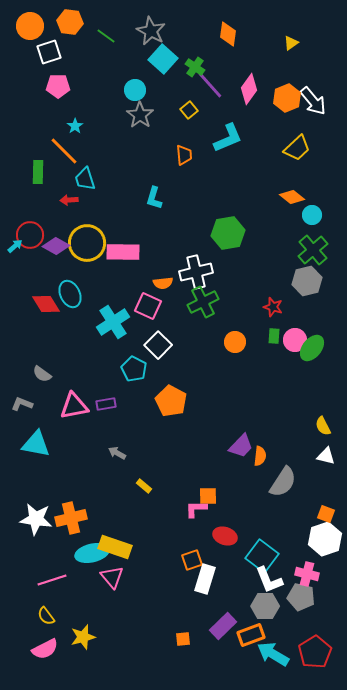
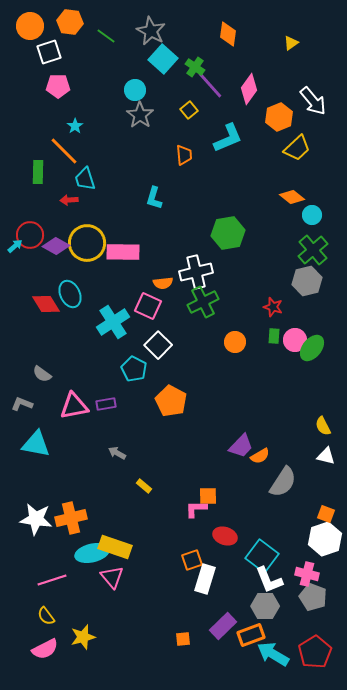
orange hexagon at (287, 98): moved 8 px left, 19 px down
orange semicircle at (260, 456): rotated 54 degrees clockwise
gray pentagon at (301, 597): moved 12 px right; rotated 8 degrees clockwise
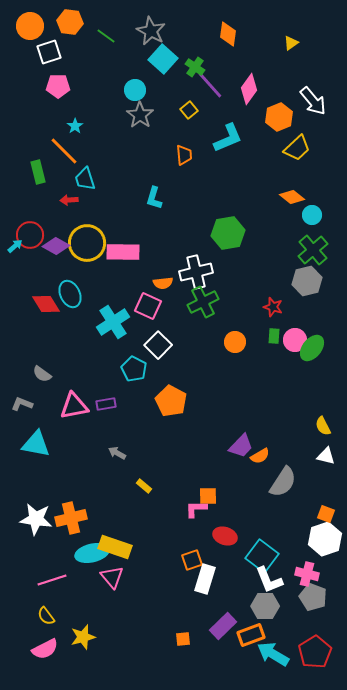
green rectangle at (38, 172): rotated 15 degrees counterclockwise
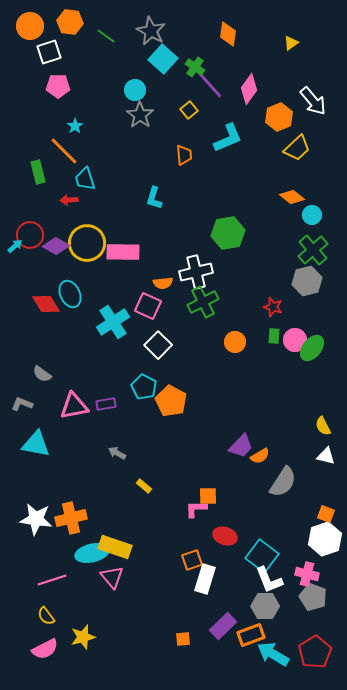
cyan pentagon at (134, 369): moved 10 px right, 18 px down
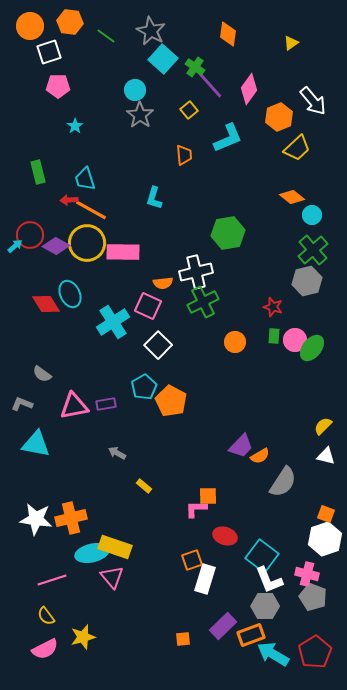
orange line at (64, 151): moved 27 px right, 59 px down; rotated 16 degrees counterclockwise
cyan pentagon at (144, 387): rotated 15 degrees clockwise
yellow semicircle at (323, 426): rotated 72 degrees clockwise
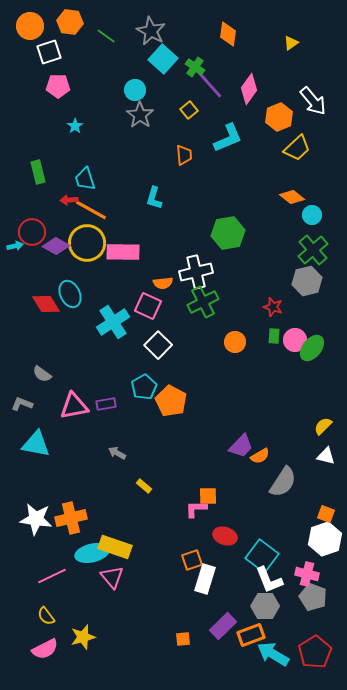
red circle at (30, 235): moved 2 px right, 3 px up
cyan arrow at (15, 246): rotated 28 degrees clockwise
pink line at (52, 580): moved 4 px up; rotated 8 degrees counterclockwise
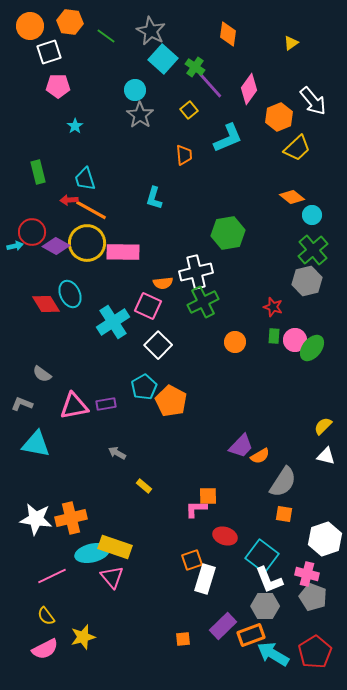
orange square at (326, 514): moved 42 px left; rotated 12 degrees counterclockwise
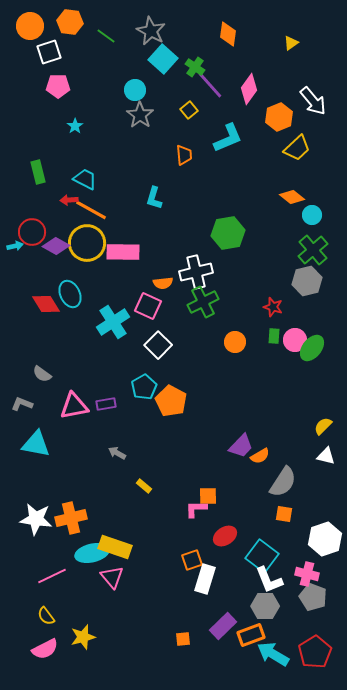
cyan trapezoid at (85, 179): rotated 135 degrees clockwise
red ellipse at (225, 536): rotated 50 degrees counterclockwise
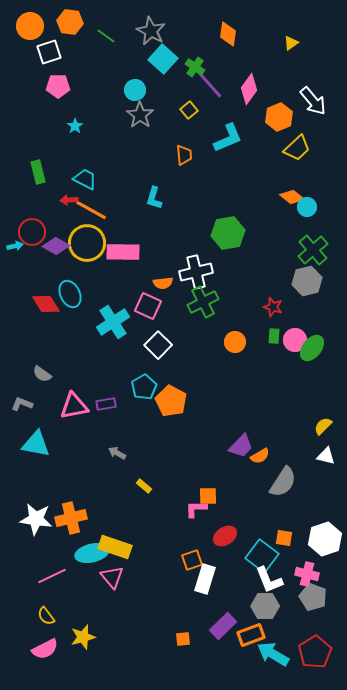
cyan circle at (312, 215): moved 5 px left, 8 px up
orange square at (284, 514): moved 24 px down
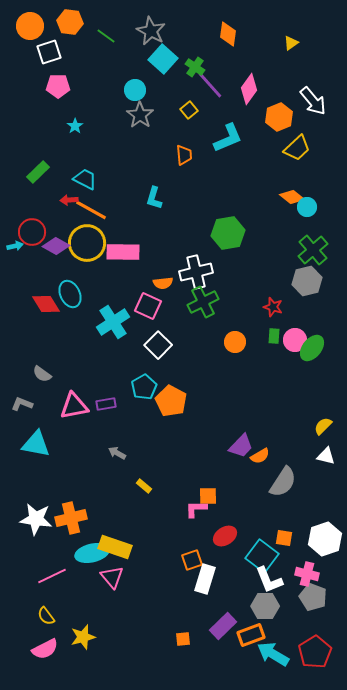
green rectangle at (38, 172): rotated 60 degrees clockwise
